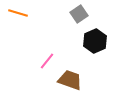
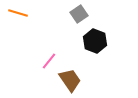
black hexagon: rotated 15 degrees counterclockwise
pink line: moved 2 px right
brown trapezoid: rotated 35 degrees clockwise
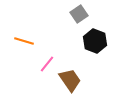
orange line: moved 6 px right, 28 px down
pink line: moved 2 px left, 3 px down
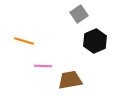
black hexagon: rotated 15 degrees clockwise
pink line: moved 4 px left, 2 px down; rotated 54 degrees clockwise
brown trapezoid: rotated 65 degrees counterclockwise
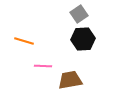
black hexagon: moved 12 px left, 2 px up; rotated 20 degrees clockwise
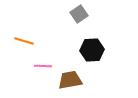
black hexagon: moved 9 px right, 11 px down
